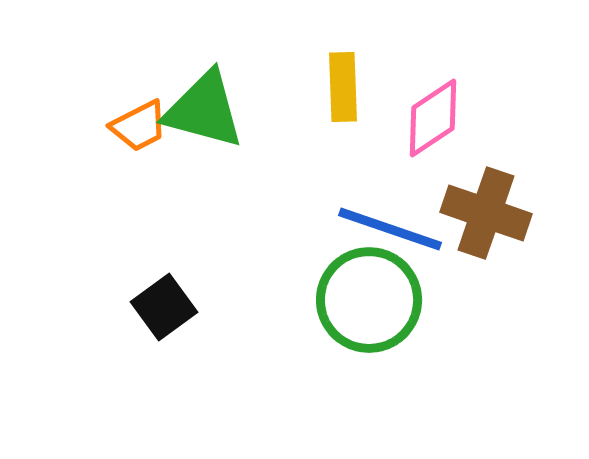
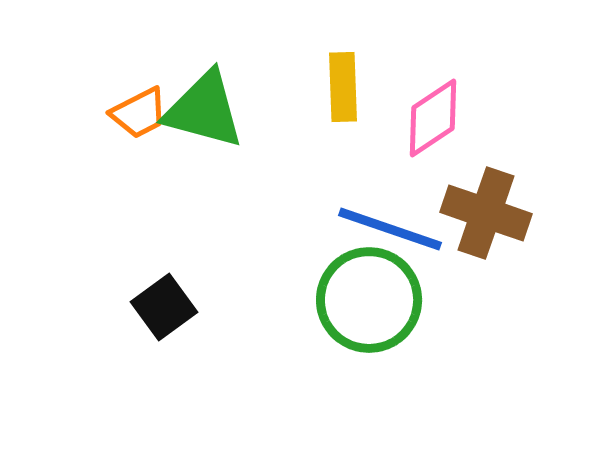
orange trapezoid: moved 13 px up
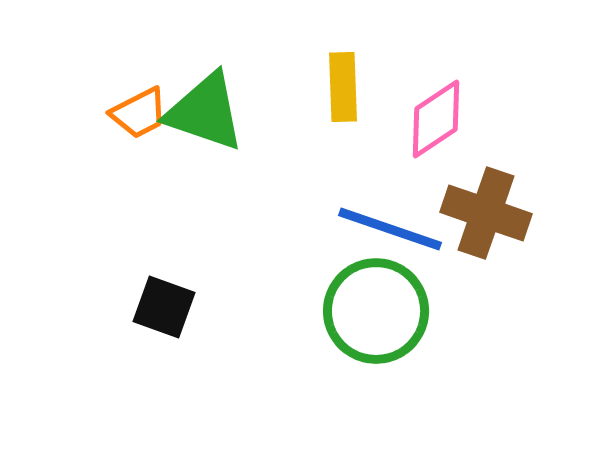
green triangle: moved 1 px right, 2 px down; rotated 4 degrees clockwise
pink diamond: moved 3 px right, 1 px down
green circle: moved 7 px right, 11 px down
black square: rotated 34 degrees counterclockwise
